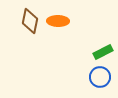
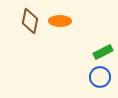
orange ellipse: moved 2 px right
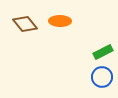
brown diamond: moved 5 px left, 3 px down; rotated 50 degrees counterclockwise
blue circle: moved 2 px right
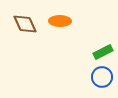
brown diamond: rotated 15 degrees clockwise
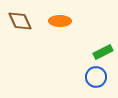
brown diamond: moved 5 px left, 3 px up
blue circle: moved 6 px left
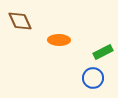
orange ellipse: moved 1 px left, 19 px down
blue circle: moved 3 px left, 1 px down
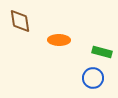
brown diamond: rotated 15 degrees clockwise
green rectangle: moved 1 px left; rotated 42 degrees clockwise
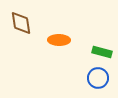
brown diamond: moved 1 px right, 2 px down
blue circle: moved 5 px right
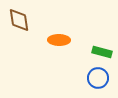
brown diamond: moved 2 px left, 3 px up
